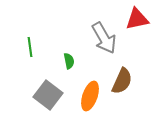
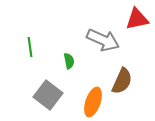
gray arrow: moved 1 px left, 2 px down; rotated 36 degrees counterclockwise
orange ellipse: moved 3 px right, 6 px down
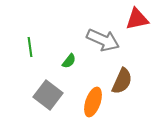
green semicircle: rotated 49 degrees clockwise
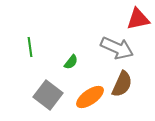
red triangle: moved 1 px right
gray arrow: moved 14 px right, 8 px down
green semicircle: moved 2 px right, 1 px down
brown semicircle: moved 3 px down
orange ellipse: moved 3 px left, 5 px up; rotated 36 degrees clockwise
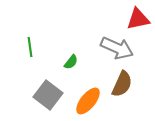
orange ellipse: moved 2 px left, 4 px down; rotated 16 degrees counterclockwise
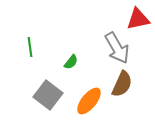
gray arrow: rotated 36 degrees clockwise
orange ellipse: moved 1 px right
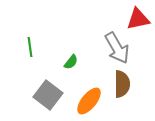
brown semicircle: rotated 24 degrees counterclockwise
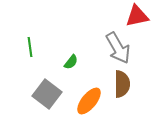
red triangle: moved 1 px left, 3 px up
gray arrow: moved 1 px right
gray square: moved 1 px left, 1 px up
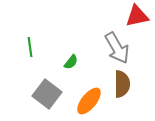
gray arrow: moved 1 px left
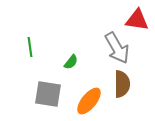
red triangle: moved 4 px down; rotated 20 degrees clockwise
gray square: moved 1 px right; rotated 28 degrees counterclockwise
